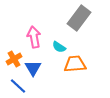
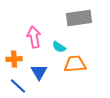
gray rectangle: rotated 45 degrees clockwise
orange cross: rotated 28 degrees clockwise
blue triangle: moved 6 px right, 4 px down
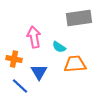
orange cross: rotated 14 degrees clockwise
blue line: moved 2 px right
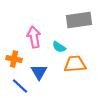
gray rectangle: moved 2 px down
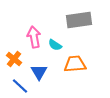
cyan semicircle: moved 4 px left, 2 px up
orange cross: rotated 28 degrees clockwise
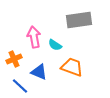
orange cross: rotated 28 degrees clockwise
orange trapezoid: moved 3 px left, 3 px down; rotated 25 degrees clockwise
blue triangle: rotated 36 degrees counterclockwise
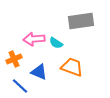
gray rectangle: moved 2 px right, 1 px down
pink arrow: moved 2 px down; rotated 85 degrees counterclockwise
cyan semicircle: moved 1 px right, 2 px up
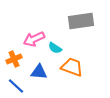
pink arrow: rotated 20 degrees counterclockwise
cyan semicircle: moved 1 px left, 5 px down
blue triangle: rotated 18 degrees counterclockwise
blue line: moved 4 px left
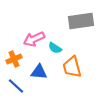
orange trapezoid: rotated 125 degrees counterclockwise
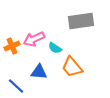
orange cross: moved 2 px left, 13 px up
orange trapezoid: rotated 25 degrees counterclockwise
